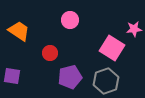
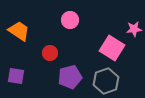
purple square: moved 4 px right
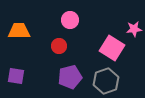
orange trapezoid: rotated 35 degrees counterclockwise
red circle: moved 9 px right, 7 px up
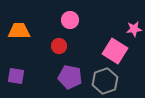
pink square: moved 3 px right, 3 px down
purple pentagon: rotated 25 degrees clockwise
gray hexagon: moved 1 px left
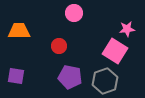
pink circle: moved 4 px right, 7 px up
pink star: moved 7 px left
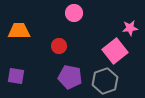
pink star: moved 3 px right, 1 px up
pink square: rotated 20 degrees clockwise
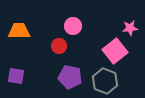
pink circle: moved 1 px left, 13 px down
gray hexagon: rotated 20 degrees counterclockwise
